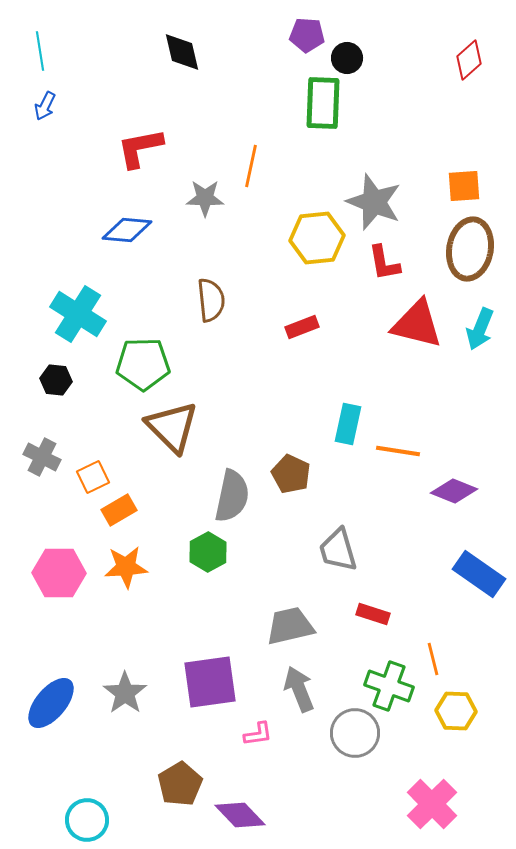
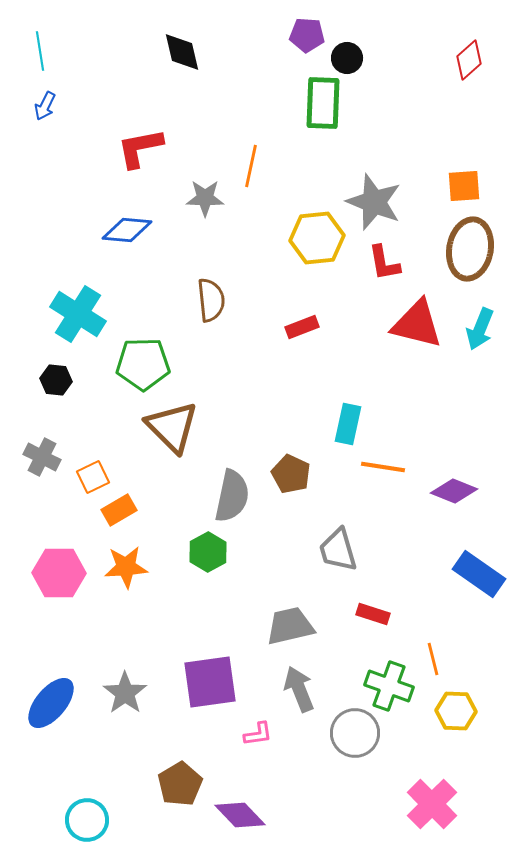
orange line at (398, 451): moved 15 px left, 16 px down
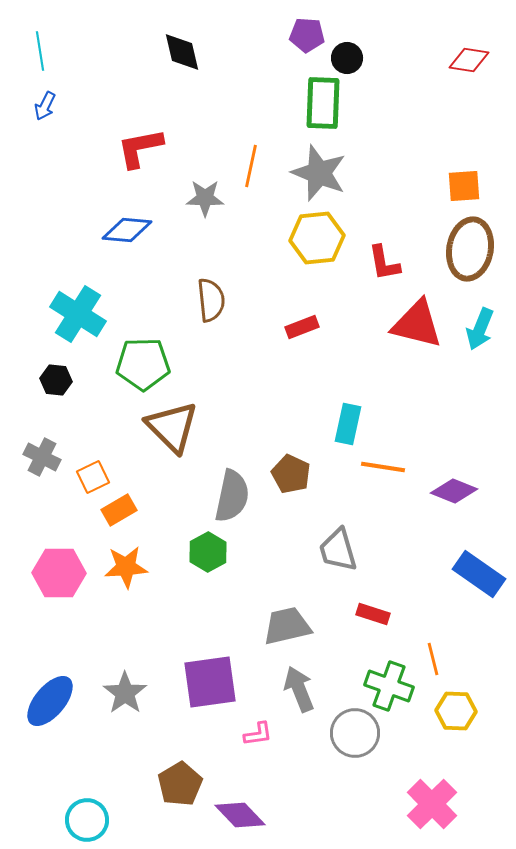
red diamond at (469, 60): rotated 51 degrees clockwise
gray star at (374, 202): moved 55 px left, 29 px up
gray trapezoid at (290, 626): moved 3 px left
blue ellipse at (51, 703): moved 1 px left, 2 px up
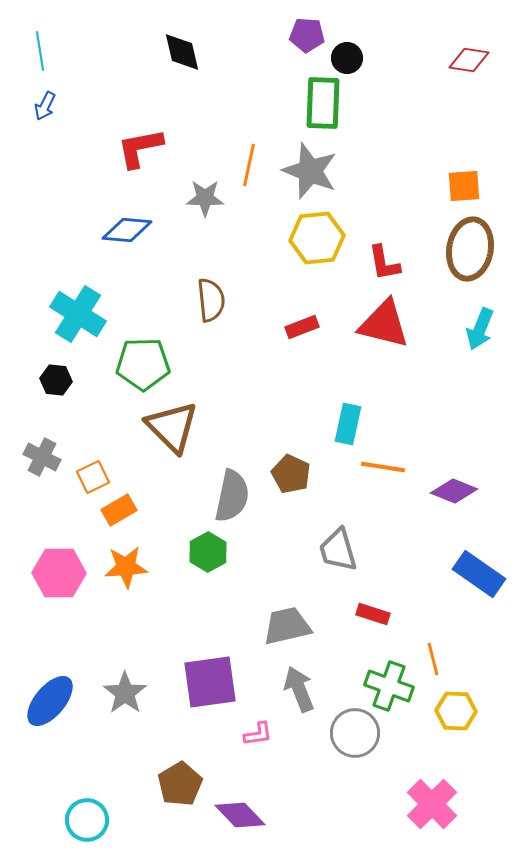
orange line at (251, 166): moved 2 px left, 1 px up
gray star at (319, 173): moved 9 px left, 2 px up
red triangle at (417, 324): moved 33 px left
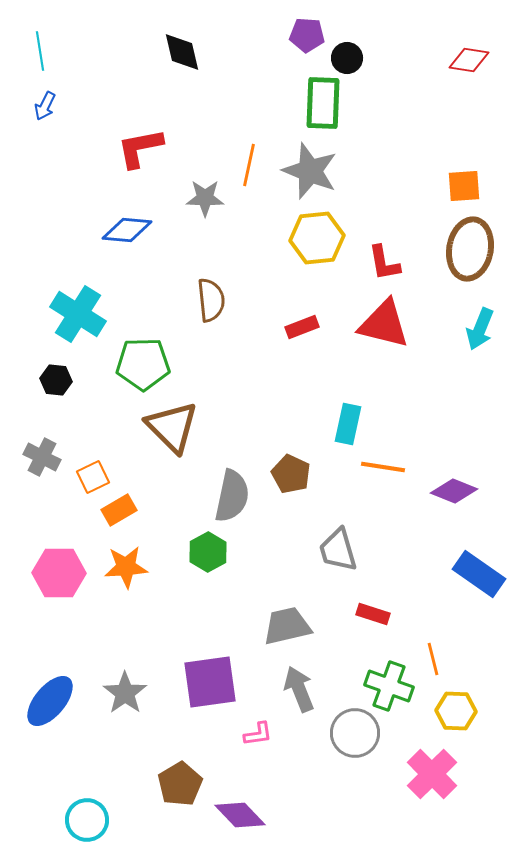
pink cross at (432, 804): moved 30 px up
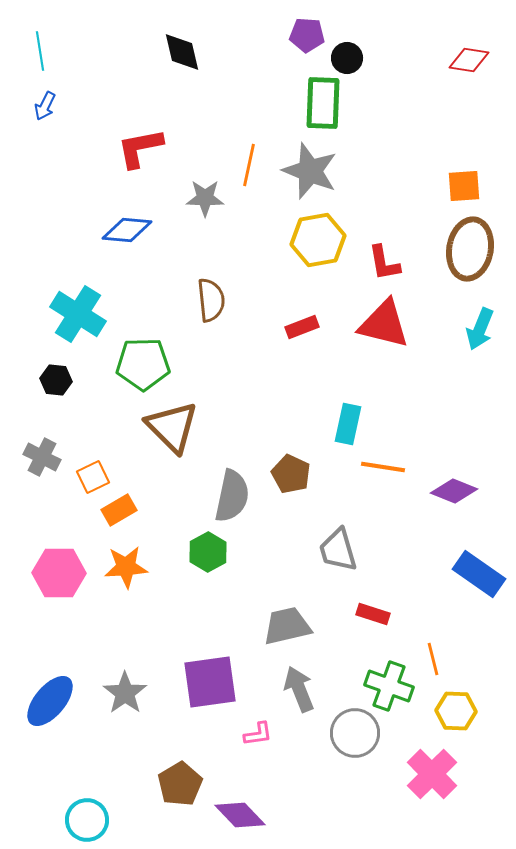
yellow hexagon at (317, 238): moved 1 px right, 2 px down; rotated 4 degrees counterclockwise
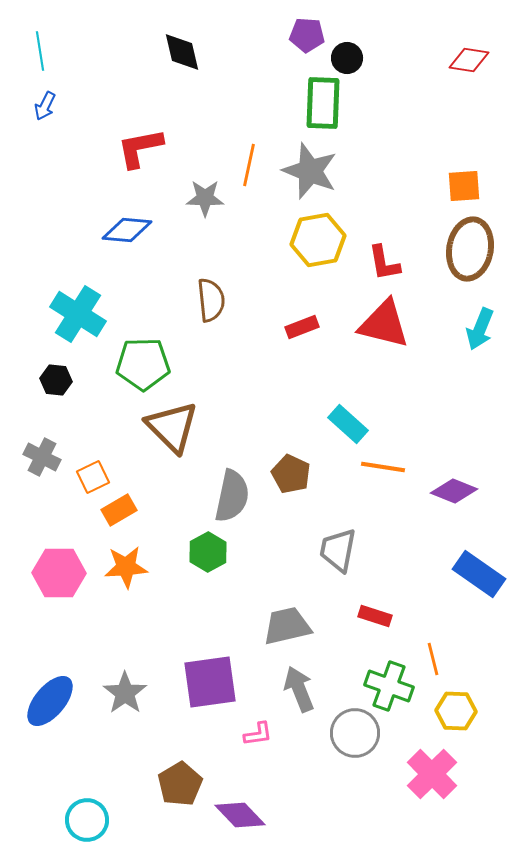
cyan rectangle at (348, 424): rotated 60 degrees counterclockwise
gray trapezoid at (338, 550): rotated 27 degrees clockwise
red rectangle at (373, 614): moved 2 px right, 2 px down
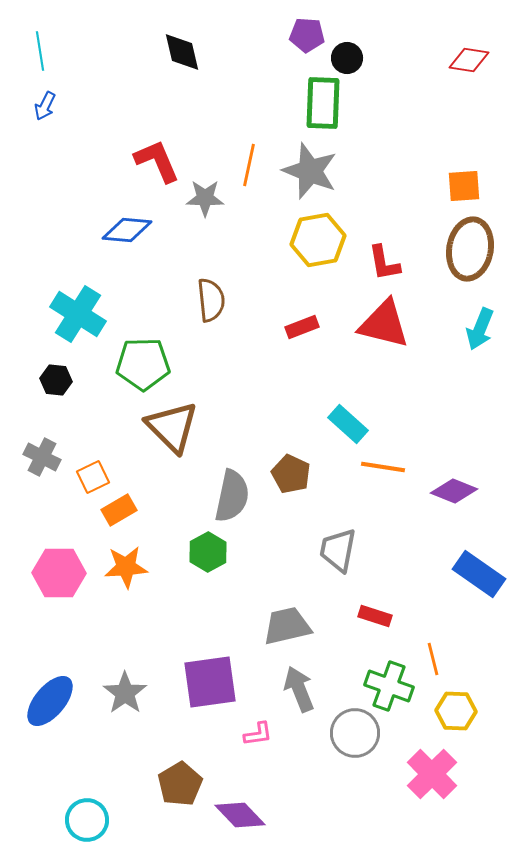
red L-shape at (140, 148): moved 17 px right, 13 px down; rotated 78 degrees clockwise
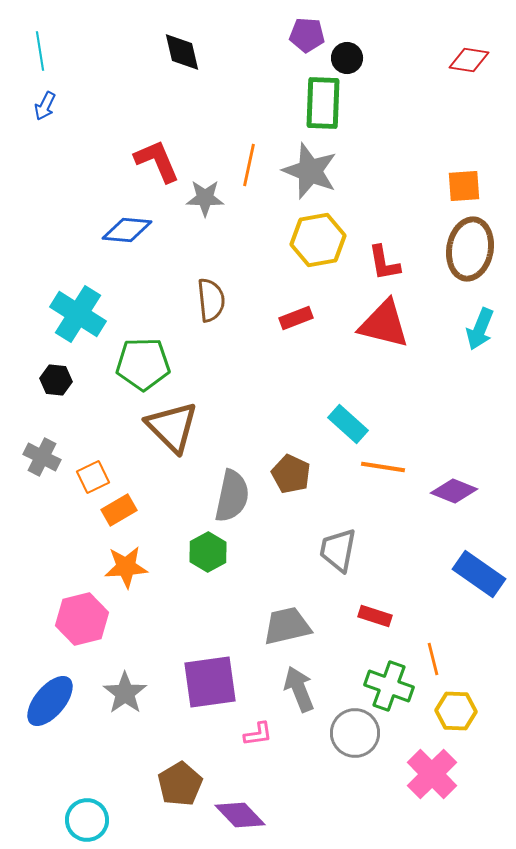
red rectangle at (302, 327): moved 6 px left, 9 px up
pink hexagon at (59, 573): moved 23 px right, 46 px down; rotated 15 degrees counterclockwise
